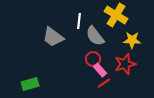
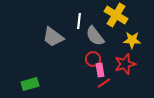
pink rectangle: rotated 32 degrees clockwise
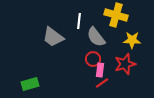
yellow cross: rotated 15 degrees counterclockwise
gray semicircle: moved 1 px right, 1 px down
pink rectangle: rotated 16 degrees clockwise
red line: moved 2 px left
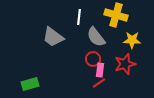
white line: moved 4 px up
red line: moved 3 px left
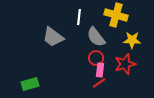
red circle: moved 3 px right, 1 px up
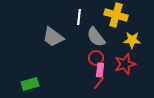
red line: rotated 16 degrees counterclockwise
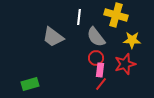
red line: moved 2 px right, 1 px down
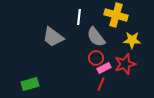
pink rectangle: moved 4 px right, 2 px up; rotated 56 degrees clockwise
red line: rotated 16 degrees counterclockwise
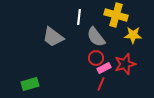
yellow star: moved 1 px right, 5 px up
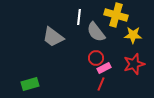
gray semicircle: moved 5 px up
red star: moved 9 px right
